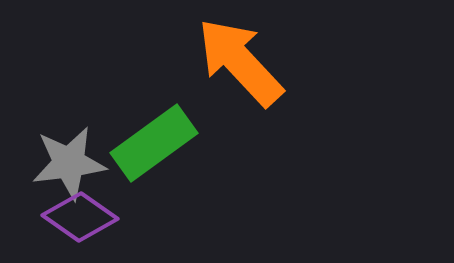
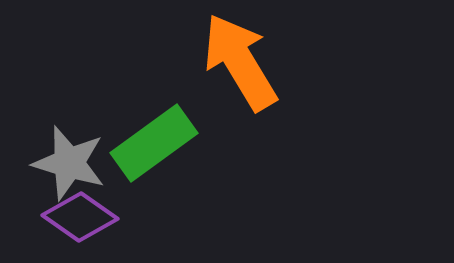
orange arrow: rotated 12 degrees clockwise
gray star: rotated 24 degrees clockwise
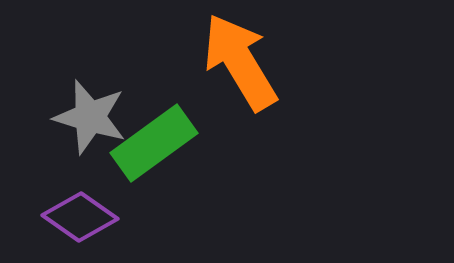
gray star: moved 21 px right, 46 px up
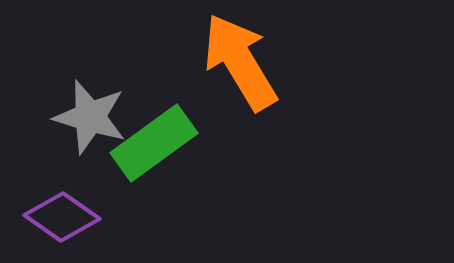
purple diamond: moved 18 px left
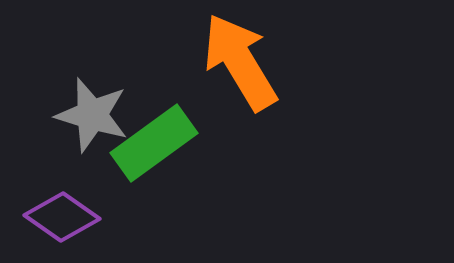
gray star: moved 2 px right, 2 px up
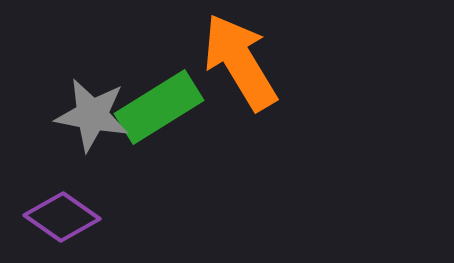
gray star: rotated 6 degrees counterclockwise
green rectangle: moved 5 px right, 36 px up; rotated 4 degrees clockwise
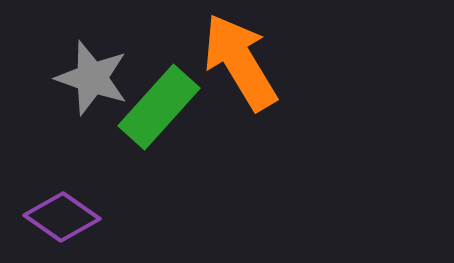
green rectangle: rotated 16 degrees counterclockwise
gray star: moved 37 px up; rotated 8 degrees clockwise
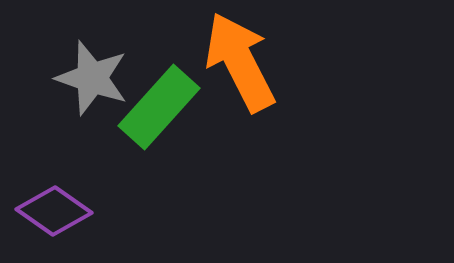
orange arrow: rotated 4 degrees clockwise
purple diamond: moved 8 px left, 6 px up
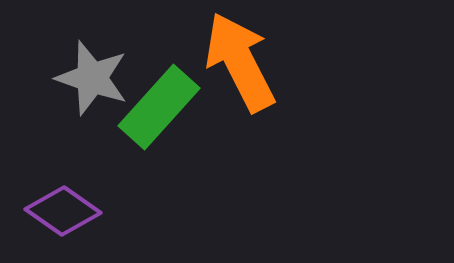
purple diamond: moved 9 px right
